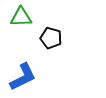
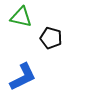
green triangle: rotated 15 degrees clockwise
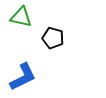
black pentagon: moved 2 px right
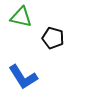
blue L-shape: rotated 84 degrees clockwise
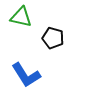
blue L-shape: moved 3 px right, 2 px up
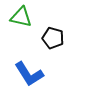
blue L-shape: moved 3 px right, 1 px up
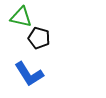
black pentagon: moved 14 px left
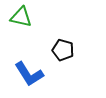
black pentagon: moved 24 px right, 12 px down
